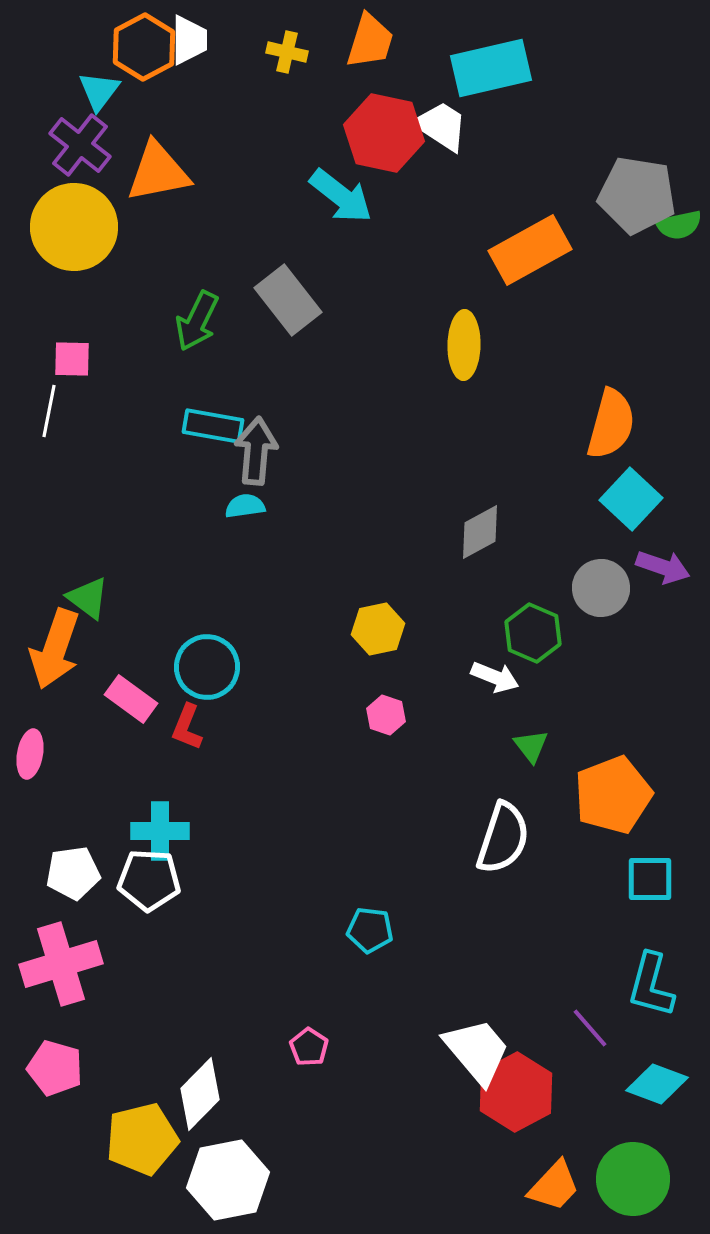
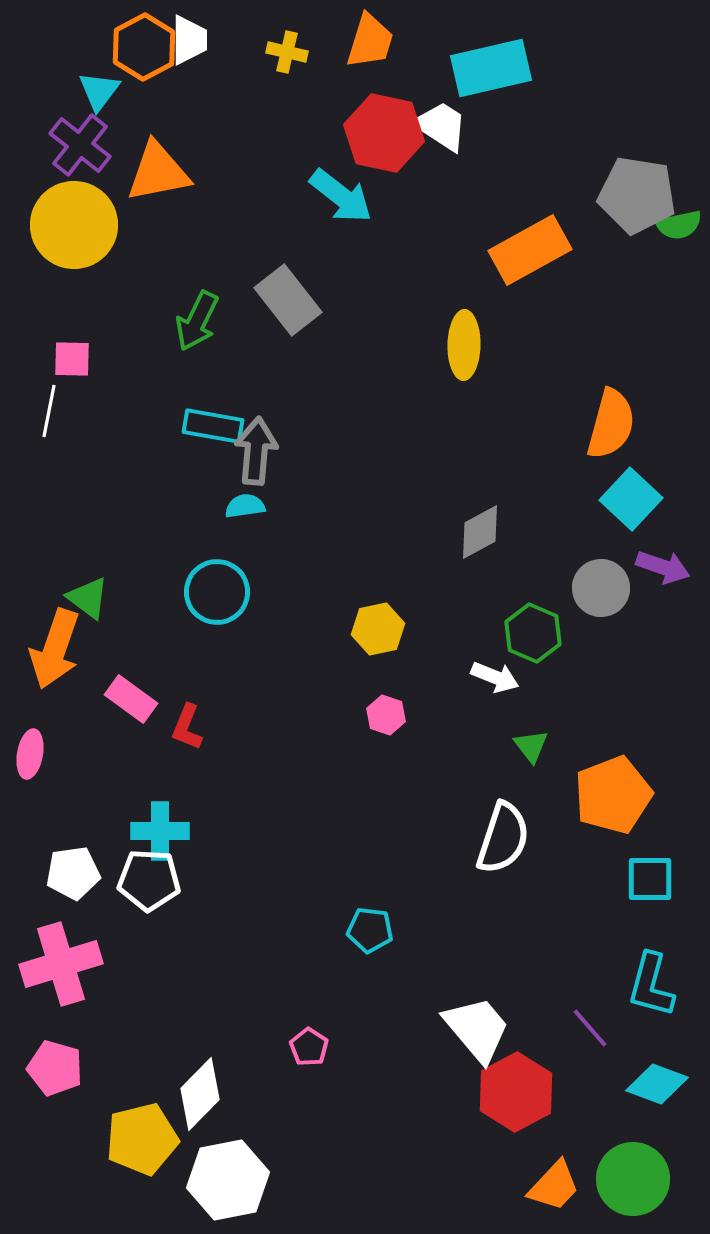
yellow circle at (74, 227): moved 2 px up
cyan circle at (207, 667): moved 10 px right, 75 px up
white trapezoid at (477, 1051): moved 22 px up
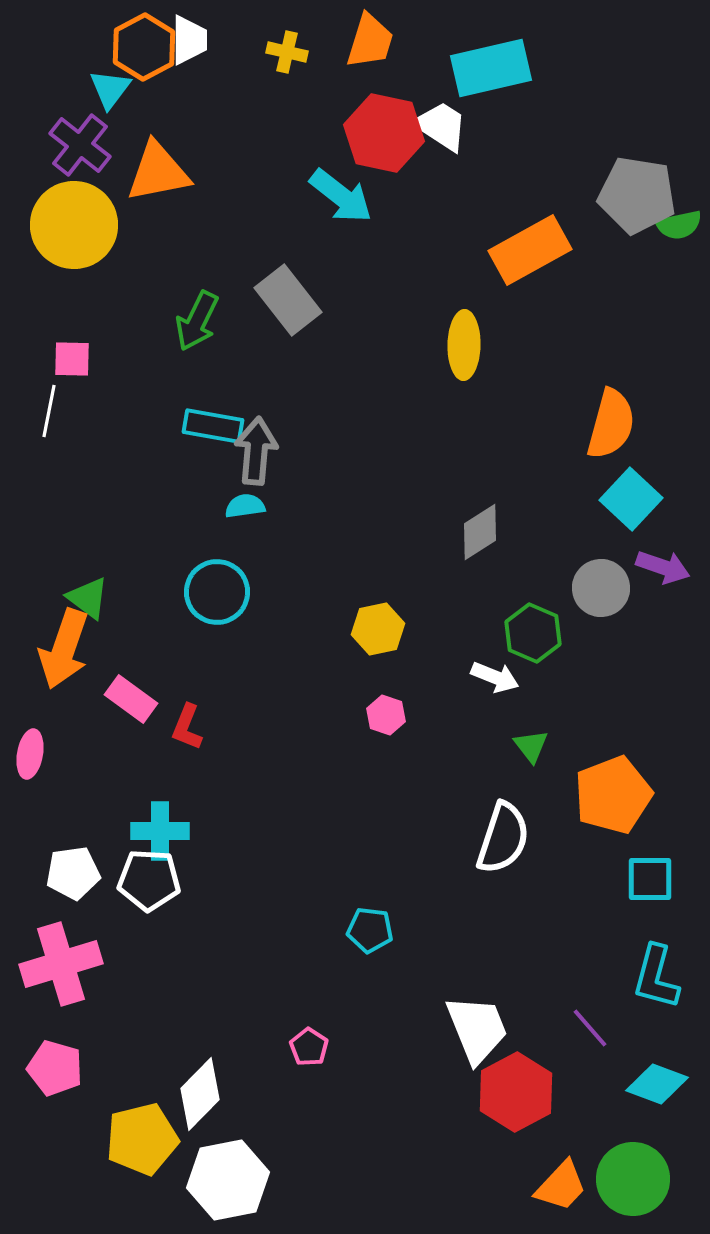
cyan triangle at (99, 91): moved 11 px right, 2 px up
gray diamond at (480, 532): rotated 4 degrees counterclockwise
orange arrow at (55, 649): moved 9 px right
cyan L-shape at (651, 985): moved 5 px right, 8 px up
white trapezoid at (477, 1029): rotated 18 degrees clockwise
orange trapezoid at (554, 1186): moved 7 px right
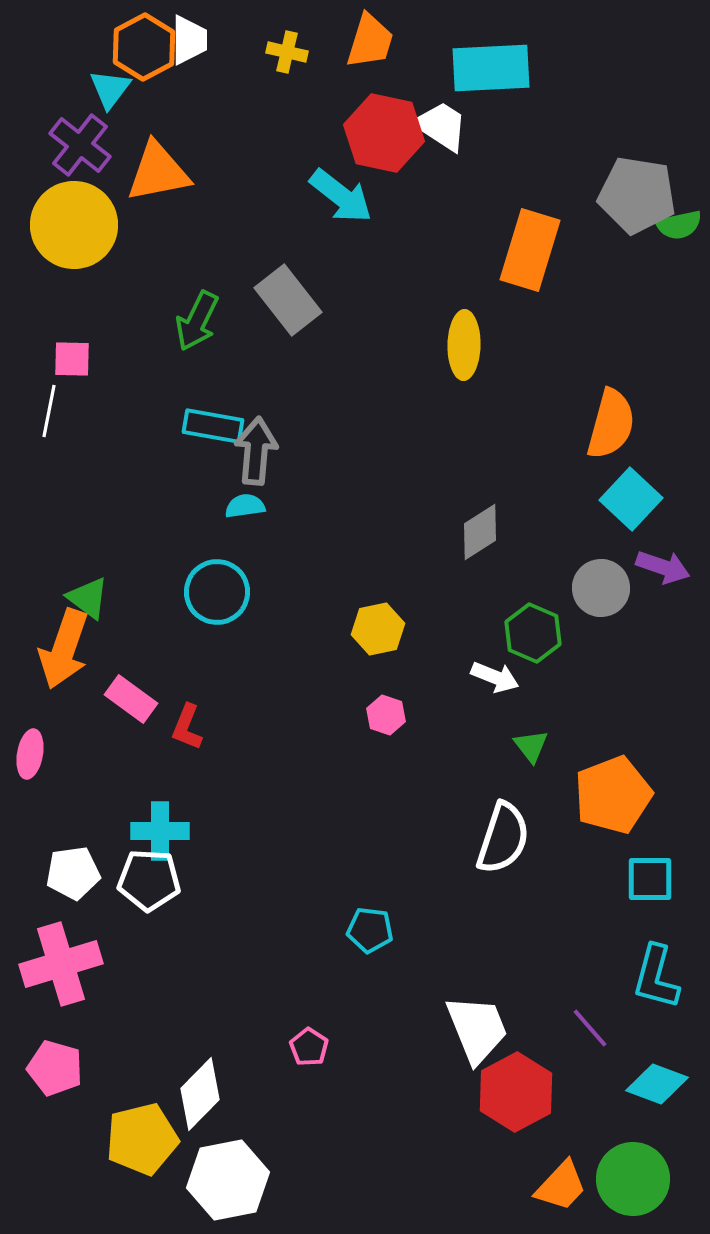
cyan rectangle at (491, 68): rotated 10 degrees clockwise
orange rectangle at (530, 250): rotated 44 degrees counterclockwise
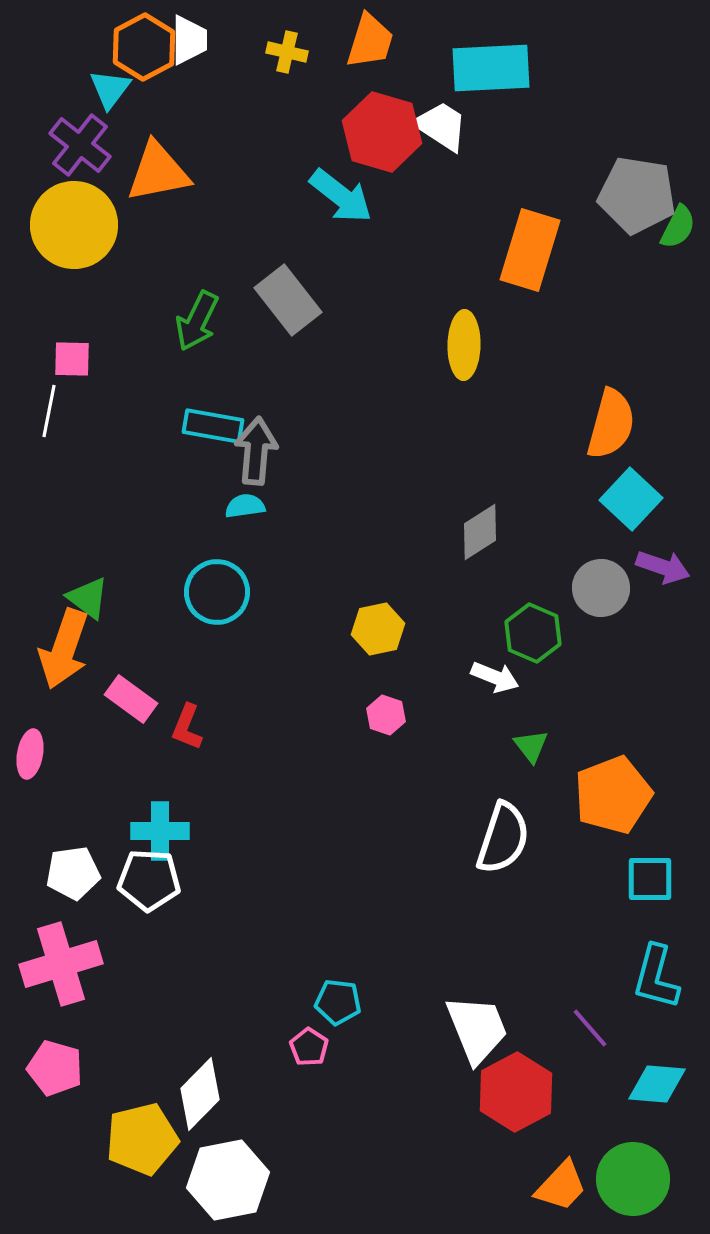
red hexagon at (384, 133): moved 2 px left, 1 px up; rotated 4 degrees clockwise
green semicircle at (679, 225): moved 1 px left, 2 px down; rotated 51 degrees counterclockwise
cyan pentagon at (370, 930): moved 32 px left, 72 px down
cyan diamond at (657, 1084): rotated 16 degrees counterclockwise
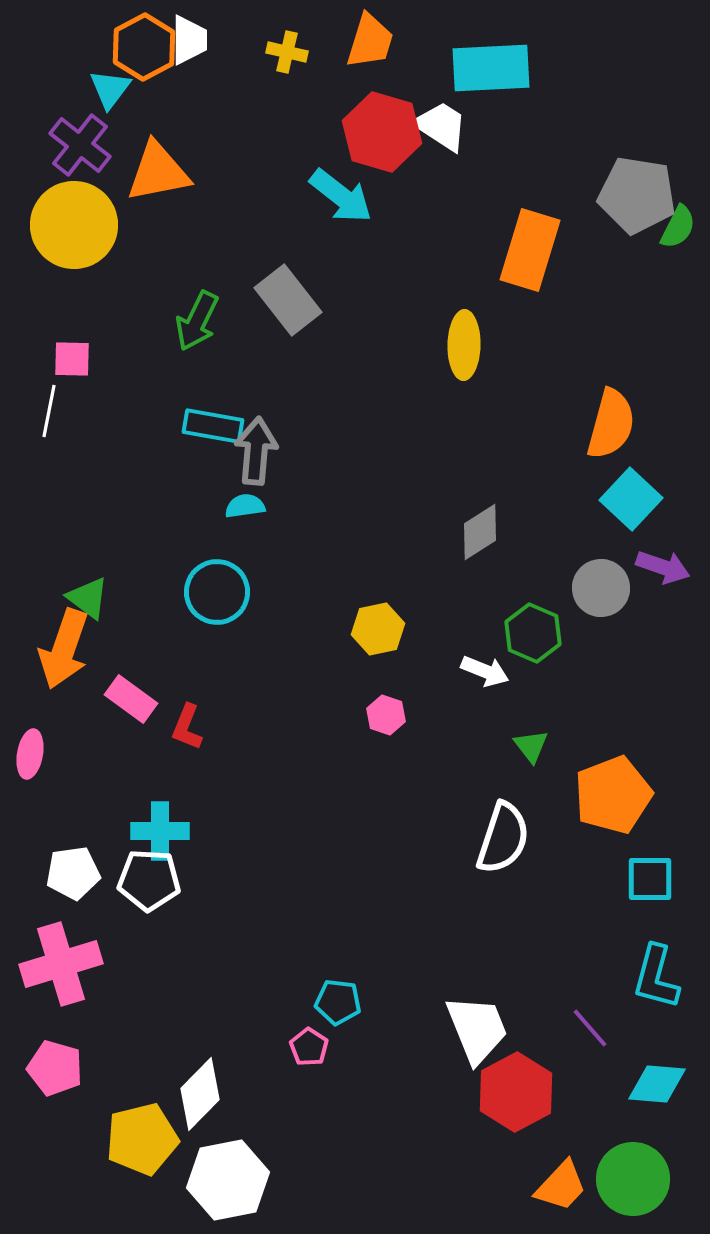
white arrow at (495, 677): moved 10 px left, 6 px up
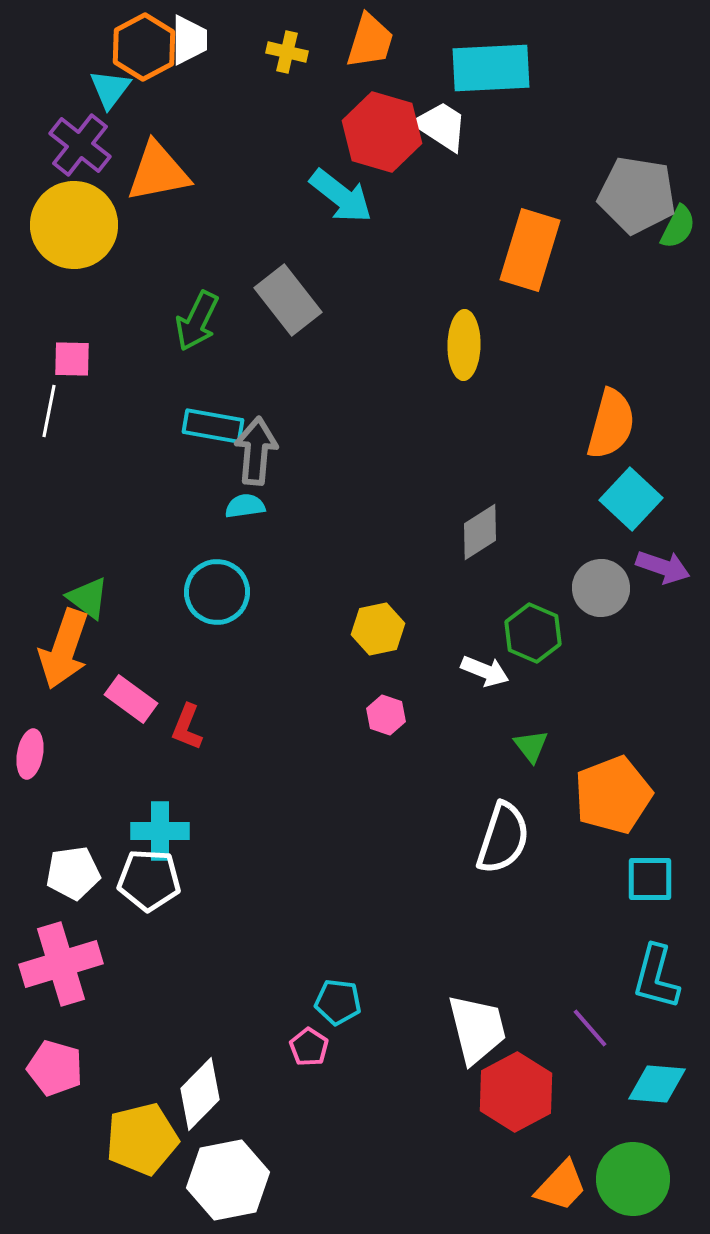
white trapezoid at (477, 1029): rotated 8 degrees clockwise
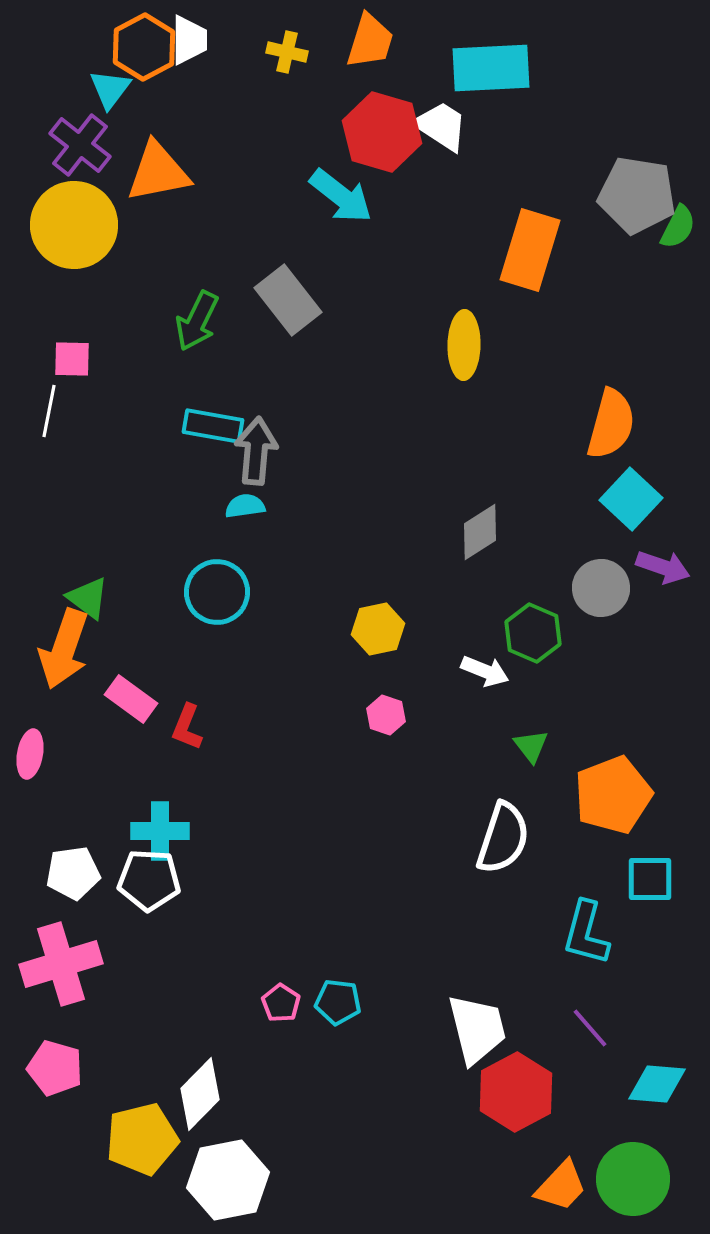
cyan L-shape at (656, 977): moved 70 px left, 44 px up
pink pentagon at (309, 1047): moved 28 px left, 44 px up
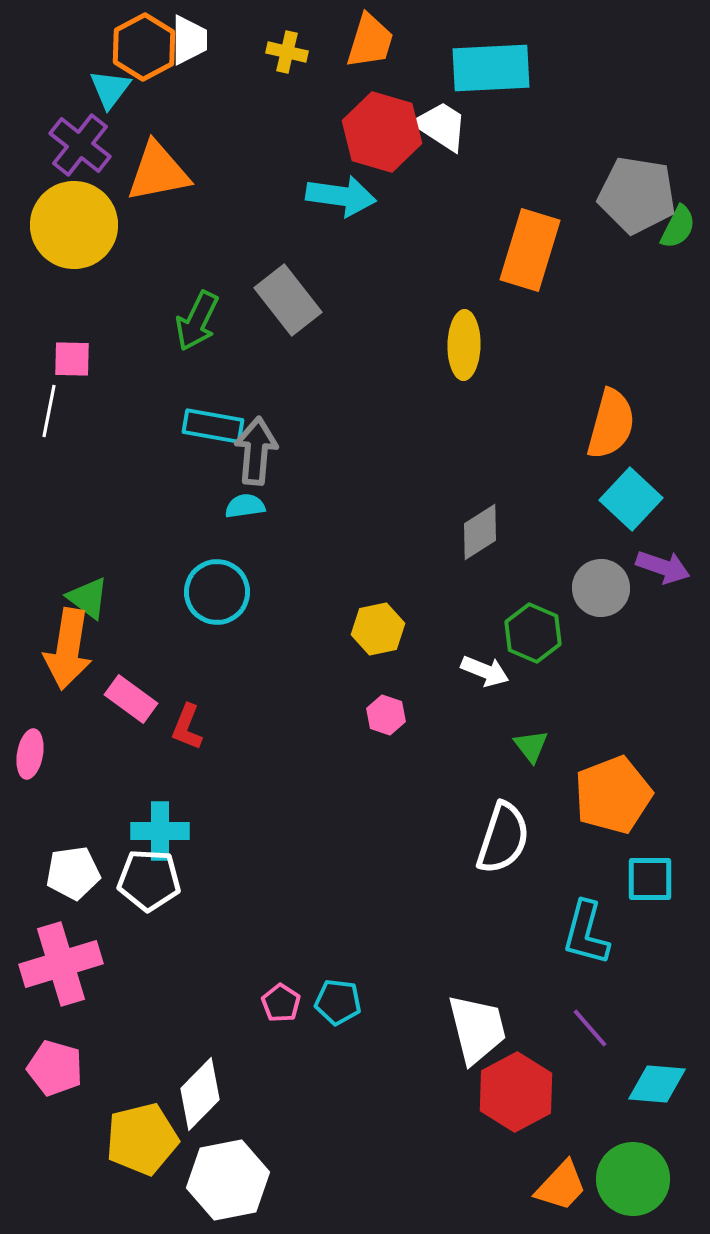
cyan arrow at (341, 196): rotated 30 degrees counterclockwise
orange arrow at (64, 649): moved 4 px right; rotated 10 degrees counterclockwise
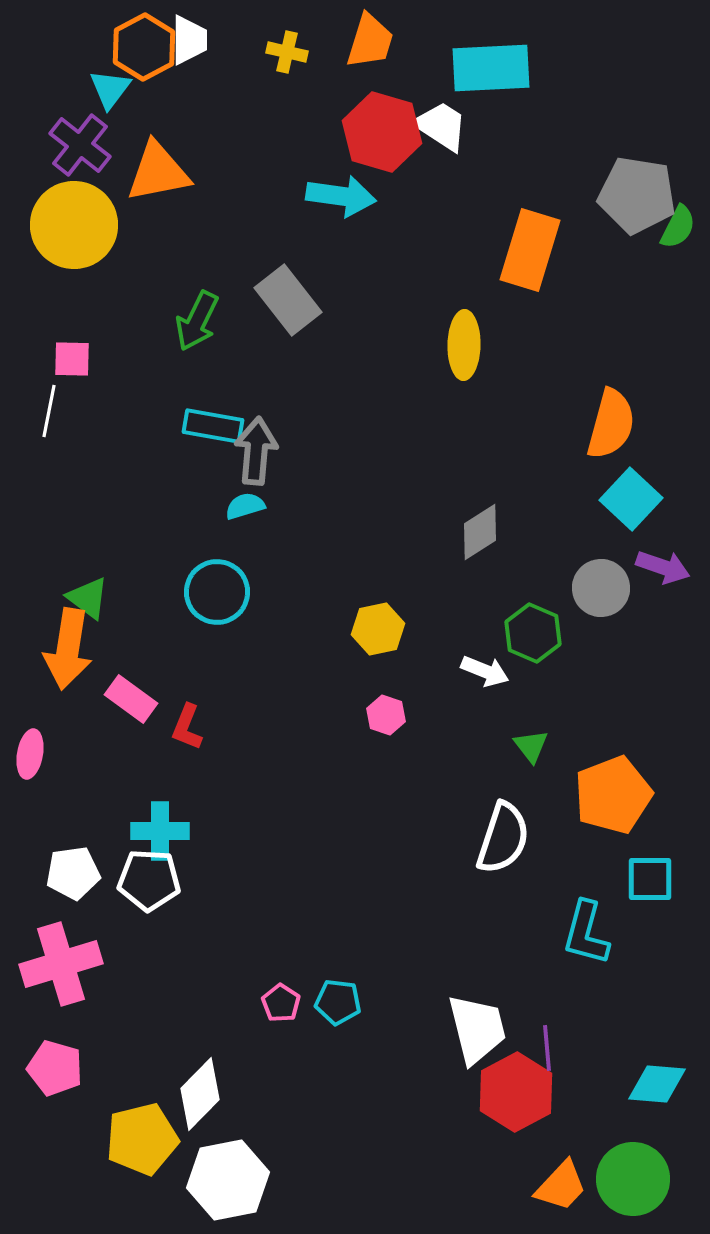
cyan semicircle at (245, 506): rotated 9 degrees counterclockwise
purple line at (590, 1028): moved 43 px left, 20 px down; rotated 36 degrees clockwise
